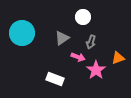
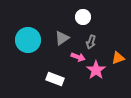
cyan circle: moved 6 px right, 7 px down
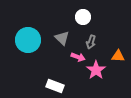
gray triangle: rotated 42 degrees counterclockwise
orange triangle: moved 2 px up; rotated 24 degrees clockwise
white rectangle: moved 7 px down
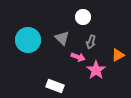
orange triangle: moved 1 px up; rotated 32 degrees counterclockwise
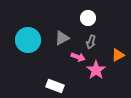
white circle: moved 5 px right, 1 px down
gray triangle: rotated 49 degrees clockwise
